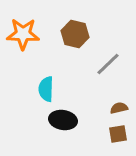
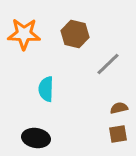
orange star: moved 1 px right
black ellipse: moved 27 px left, 18 px down
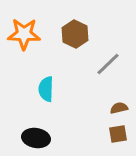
brown hexagon: rotated 12 degrees clockwise
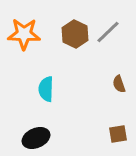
gray line: moved 32 px up
brown semicircle: moved 24 px up; rotated 96 degrees counterclockwise
black ellipse: rotated 32 degrees counterclockwise
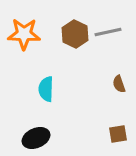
gray line: rotated 32 degrees clockwise
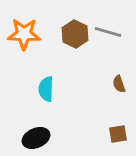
gray line: rotated 28 degrees clockwise
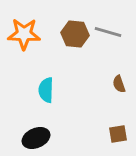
brown hexagon: rotated 20 degrees counterclockwise
cyan semicircle: moved 1 px down
